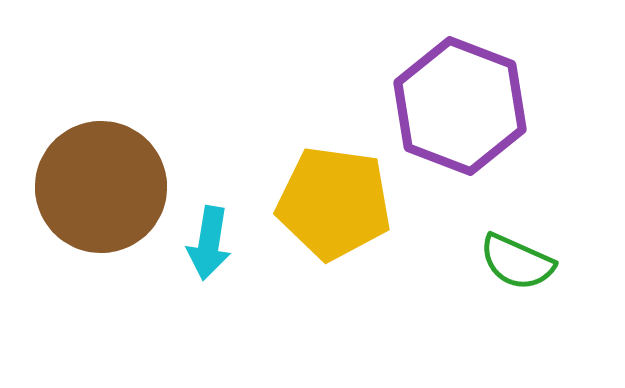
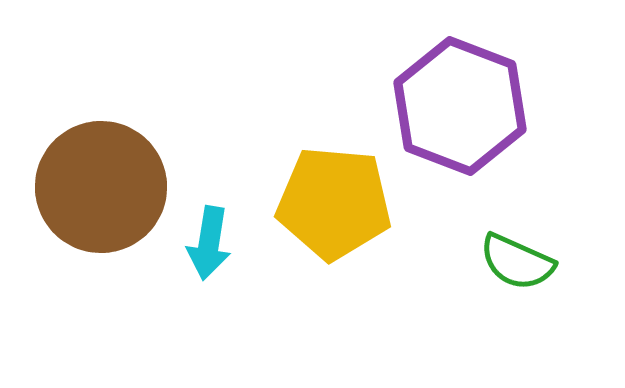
yellow pentagon: rotated 3 degrees counterclockwise
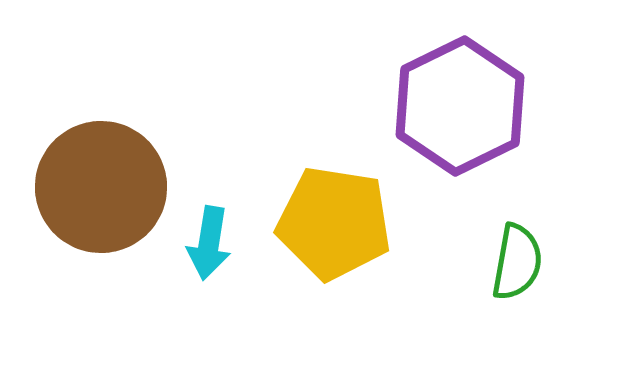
purple hexagon: rotated 13 degrees clockwise
yellow pentagon: moved 20 px down; rotated 4 degrees clockwise
green semicircle: rotated 104 degrees counterclockwise
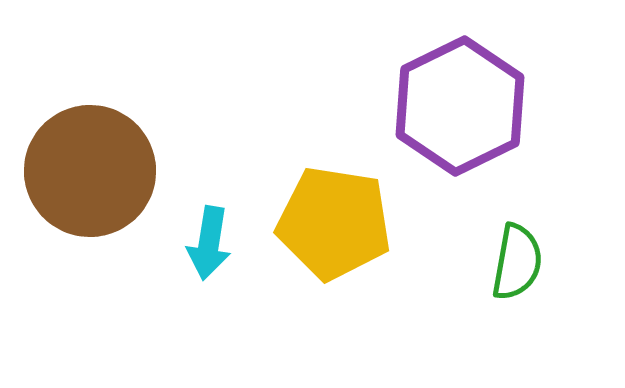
brown circle: moved 11 px left, 16 px up
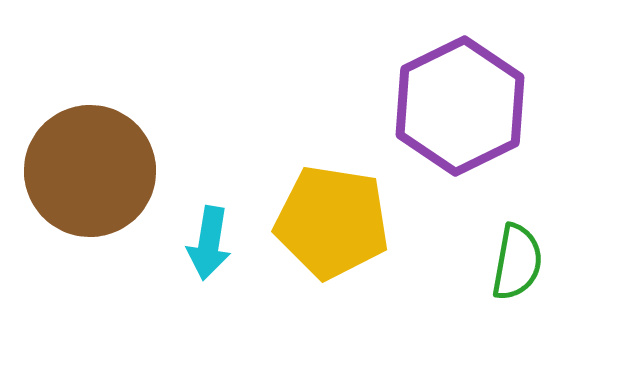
yellow pentagon: moved 2 px left, 1 px up
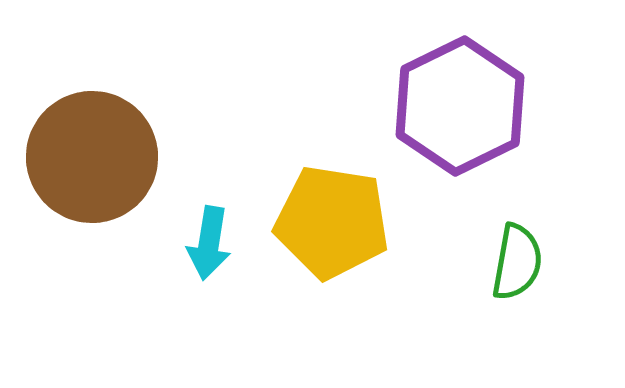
brown circle: moved 2 px right, 14 px up
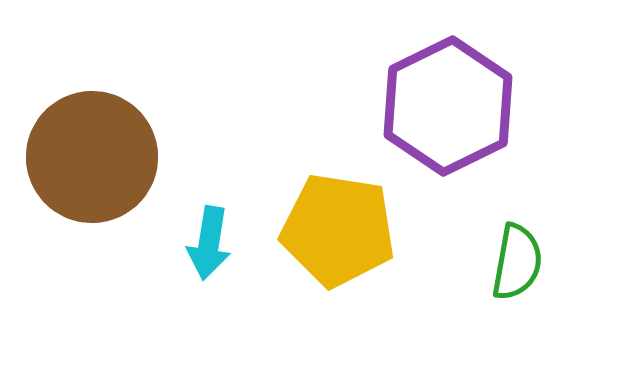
purple hexagon: moved 12 px left
yellow pentagon: moved 6 px right, 8 px down
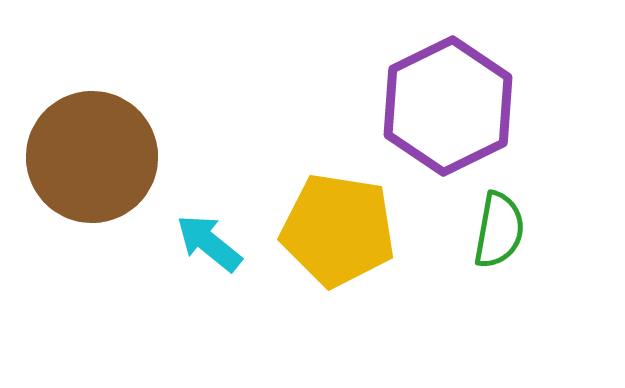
cyan arrow: rotated 120 degrees clockwise
green semicircle: moved 18 px left, 32 px up
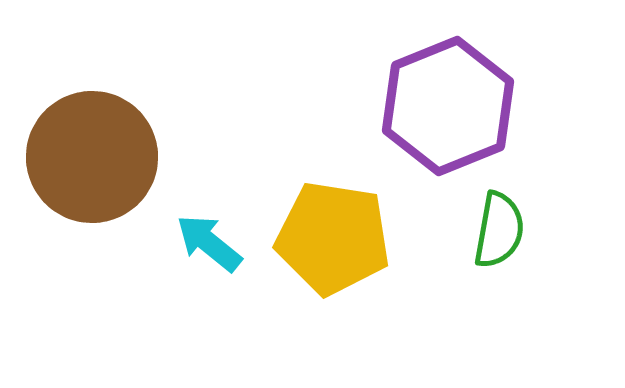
purple hexagon: rotated 4 degrees clockwise
yellow pentagon: moved 5 px left, 8 px down
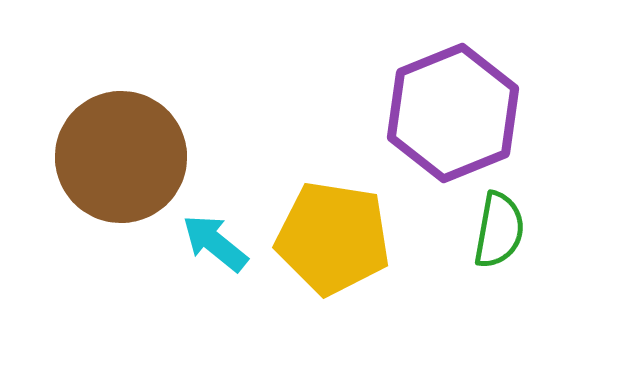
purple hexagon: moved 5 px right, 7 px down
brown circle: moved 29 px right
cyan arrow: moved 6 px right
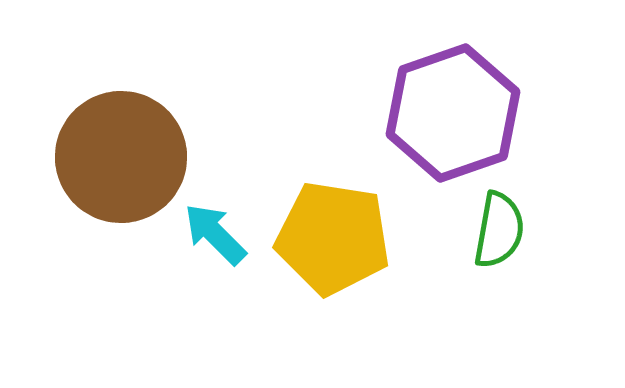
purple hexagon: rotated 3 degrees clockwise
cyan arrow: moved 9 px up; rotated 6 degrees clockwise
